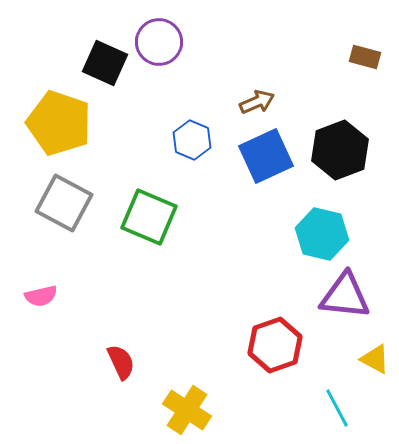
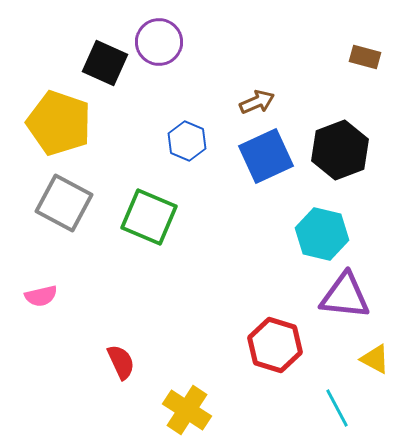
blue hexagon: moved 5 px left, 1 px down
red hexagon: rotated 24 degrees counterclockwise
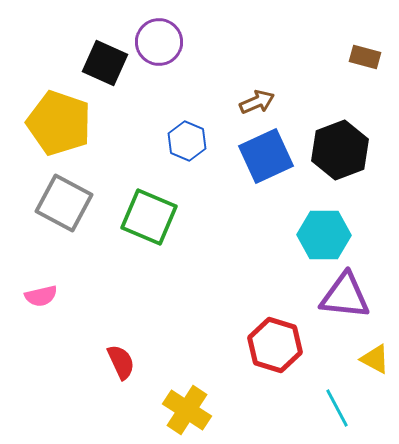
cyan hexagon: moved 2 px right, 1 px down; rotated 12 degrees counterclockwise
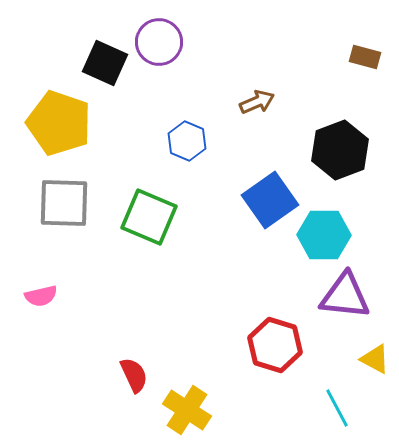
blue square: moved 4 px right, 44 px down; rotated 10 degrees counterclockwise
gray square: rotated 26 degrees counterclockwise
red semicircle: moved 13 px right, 13 px down
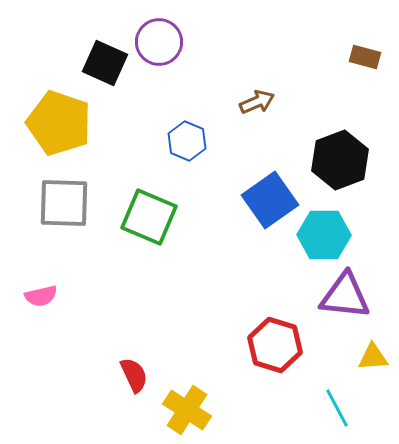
black hexagon: moved 10 px down
yellow triangle: moved 2 px left, 2 px up; rotated 32 degrees counterclockwise
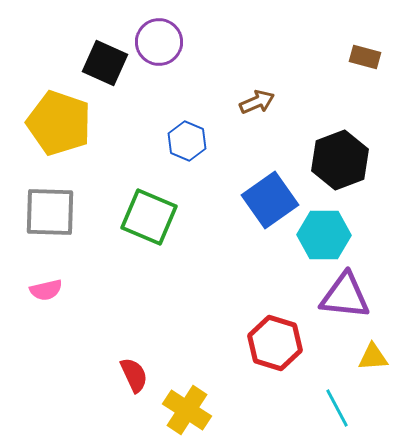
gray square: moved 14 px left, 9 px down
pink semicircle: moved 5 px right, 6 px up
red hexagon: moved 2 px up
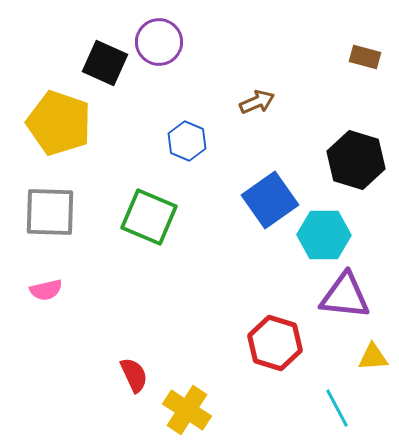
black hexagon: moved 16 px right; rotated 22 degrees counterclockwise
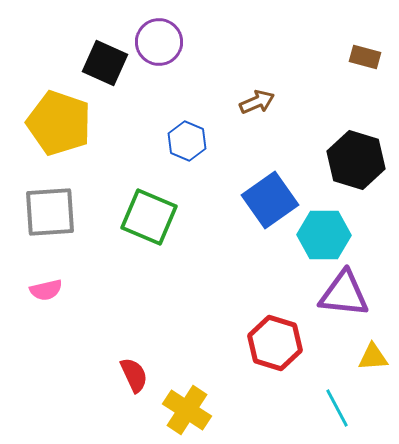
gray square: rotated 6 degrees counterclockwise
purple triangle: moved 1 px left, 2 px up
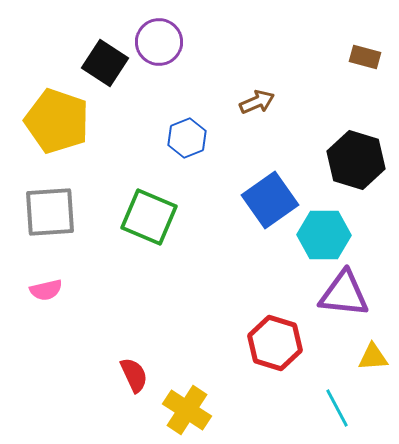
black square: rotated 9 degrees clockwise
yellow pentagon: moved 2 px left, 2 px up
blue hexagon: moved 3 px up; rotated 15 degrees clockwise
